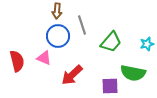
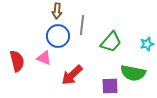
gray line: rotated 24 degrees clockwise
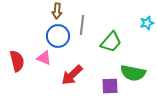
cyan star: moved 21 px up
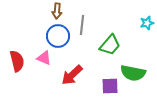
green trapezoid: moved 1 px left, 3 px down
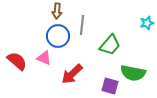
red semicircle: rotated 35 degrees counterclockwise
red arrow: moved 1 px up
purple square: rotated 18 degrees clockwise
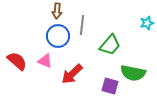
pink triangle: moved 1 px right, 3 px down
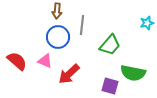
blue circle: moved 1 px down
red arrow: moved 3 px left
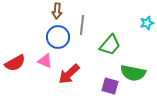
red semicircle: moved 2 px left, 2 px down; rotated 110 degrees clockwise
